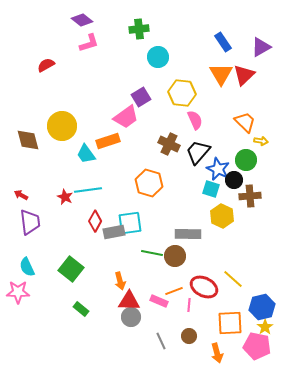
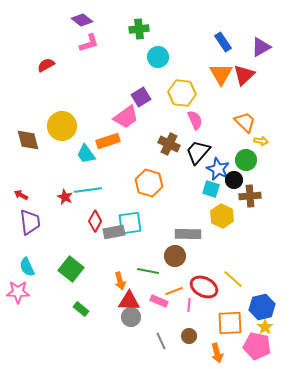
green line at (152, 253): moved 4 px left, 18 px down
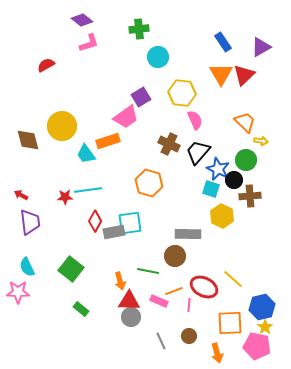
red star at (65, 197): rotated 28 degrees counterclockwise
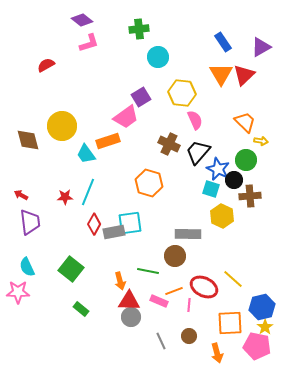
cyan line at (88, 190): moved 2 px down; rotated 60 degrees counterclockwise
red diamond at (95, 221): moved 1 px left, 3 px down
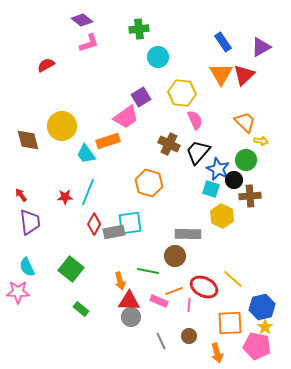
red arrow at (21, 195): rotated 24 degrees clockwise
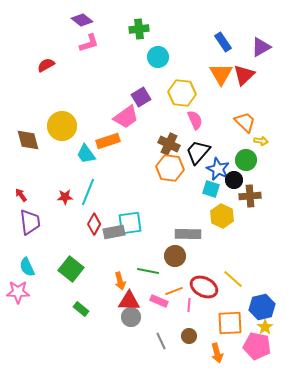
orange hexagon at (149, 183): moved 21 px right, 15 px up; rotated 8 degrees counterclockwise
